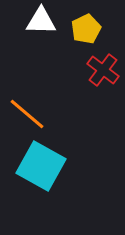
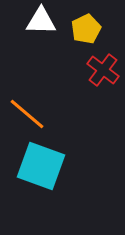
cyan square: rotated 9 degrees counterclockwise
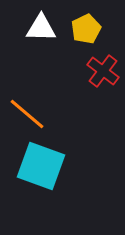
white triangle: moved 7 px down
red cross: moved 1 px down
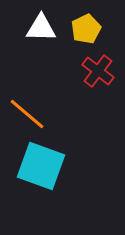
red cross: moved 5 px left
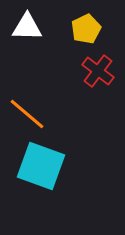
white triangle: moved 14 px left, 1 px up
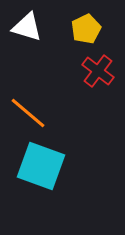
white triangle: rotated 16 degrees clockwise
orange line: moved 1 px right, 1 px up
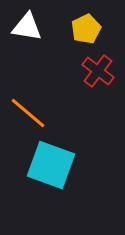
white triangle: rotated 8 degrees counterclockwise
cyan square: moved 10 px right, 1 px up
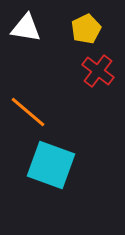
white triangle: moved 1 px left, 1 px down
orange line: moved 1 px up
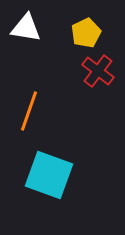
yellow pentagon: moved 4 px down
orange line: moved 1 px right, 1 px up; rotated 69 degrees clockwise
cyan square: moved 2 px left, 10 px down
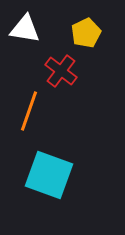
white triangle: moved 1 px left, 1 px down
red cross: moved 37 px left
